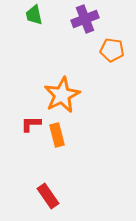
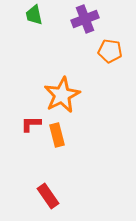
orange pentagon: moved 2 px left, 1 px down
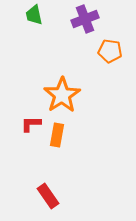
orange star: rotated 6 degrees counterclockwise
orange rectangle: rotated 25 degrees clockwise
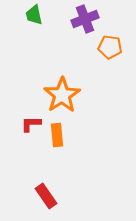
orange pentagon: moved 4 px up
orange rectangle: rotated 15 degrees counterclockwise
red rectangle: moved 2 px left
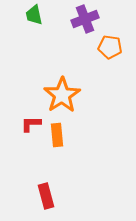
red rectangle: rotated 20 degrees clockwise
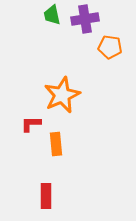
green trapezoid: moved 18 px right
purple cross: rotated 12 degrees clockwise
orange star: rotated 9 degrees clockwise
orange rectangle: moved 1 px left, 9 px down
red rectangle: rotated 15 degrees clockwise
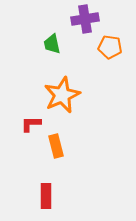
green trapezoid: moved 29 px down
orange rectangle: moved 2 px down; rotated 10 degrees counterclockwise
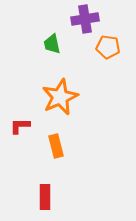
orange pentagon: moved 2 px left
orange star: moved 2 px left, 2 px down
red L-shape: moved 11 px left, 2 px down
red rectangle: moved 1 px left, 1 px down
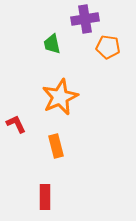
red L-shape: moved 4 px left, 2 px up; rotated 65 degrees clockwise
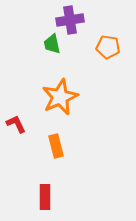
purple cross: moved 15 px left, 1 px down
